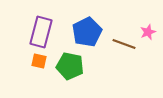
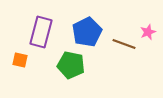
orange square: moved 19 px left, 1 px up
green pentagon: moved 1 px right, 1 px up
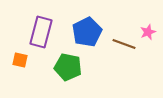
green pentagon: moved 3 px left, 2 px down
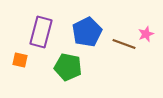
pink star: moved 2 px left, 2 px down
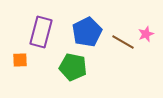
brown line: moved 1 px left, 2 px up; rotated 10 degrees clockwise
orange square: rotated 14 degrees counterclockwise
green pentagon: moved 5 px right
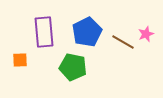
purple rectangle: moved 3 px right; rotated 20 degrees counterclockwise
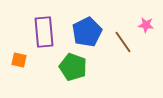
pink star: moved 9 px up; rotated 28 degrees clockwise
brown line: rotated 25 degrees clockwise
orange square: moved 1 px left; rotated 14 degrees clockwise
green pentagon: rotated 8 degrees clockwise
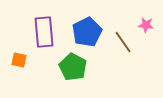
green pentagon: rotated 8 degrees clockwise
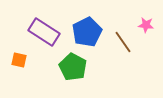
purple rectangle: rotated 52 degrees counterclockwise
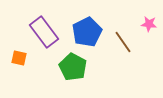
pink star: moved 3 px right, 1 px up
purple rectangle: rotated 20 degrees clockwise
orange square: moved 2 px up
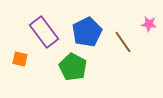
orange square: moved 1 px right, 1 px down
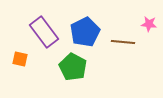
blue pentagon: moved 2 px left
brown line: rotated 50 degrees counterclockwise
